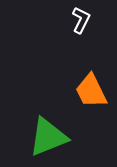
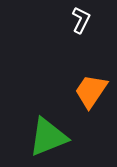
orange trapezoid: rotated 60 degrees clockwise
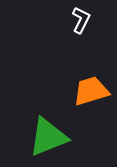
orange trapezoid: rotated 39 degrees clockwise
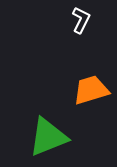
orange trapezoid: moved 1 px up
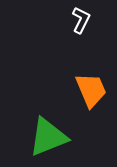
orange trapezoid: rotated 84 degrees clockwise
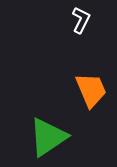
green triangle: rotated 12 degrees counterclockwise
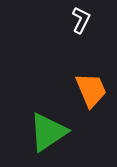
green triangle: moved 5 px up
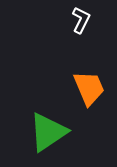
orange trapezoid: moved 2 px left, 2 px up
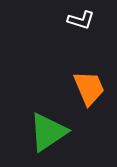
white L-shape: rotated 80 degrees clockwise
